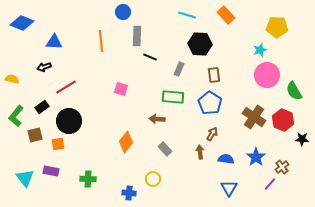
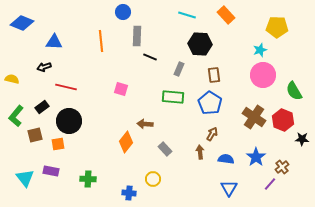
pink circle at (267, 75): moved 4 px left
red line at (66, 87): rotated 45 degrees clockwise
brown arrow at (157, 119): moved 12 px left, 5 px down
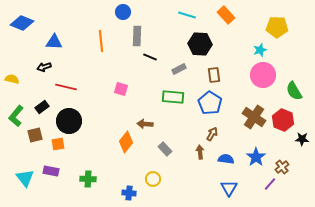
gray rectangle at (179, 69): rotated 40 degrees clockwise
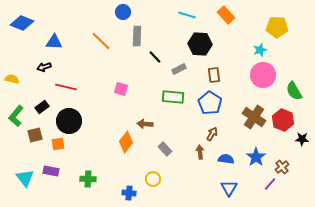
orange line at (101, 41): rotated 40 degrees counterclockwise
black line at (150, 57): moved 5 px right; rotated 24 degrees clockwise
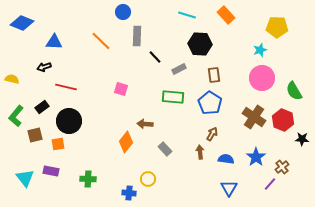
pink circle at (263, 75): moved 1 px left, 3 px down
yellow circle at (153, 179): moved 5 px left
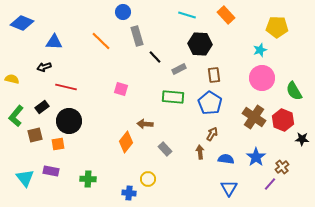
gray rectangle at (137, 36): rotated 18 degrees counterclockwise
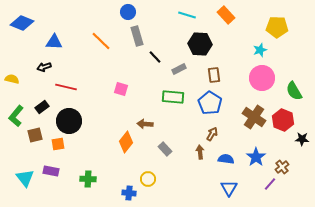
blue circle at (123, 12): moved 5 px right
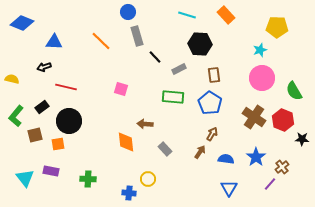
orange diamond at (126, 142): rotated 45 degrees counterclockwise
brown arrow at (200, 152): rotated 40 degrees clockwise
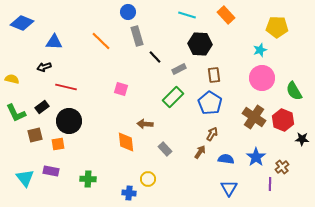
green rectangle at (173, 97): rotated 50 degrees counterclockwise
green L-shape at (16, 116): moved 3 px up; rotated 65 degrees counterclockwise
purple line at (270, 184): rotated 40 degrees counterclockwise
